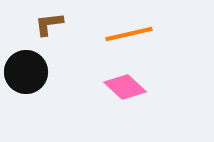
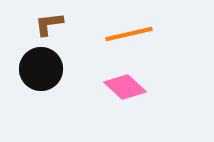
black circle: moved 15 px right, 3 px up
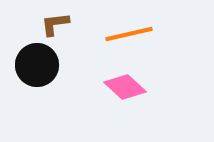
brown L-shape: moved 6 px right
black circle: moved 4 px left, 4 px up
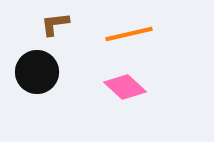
black circle: moved 7 px down
